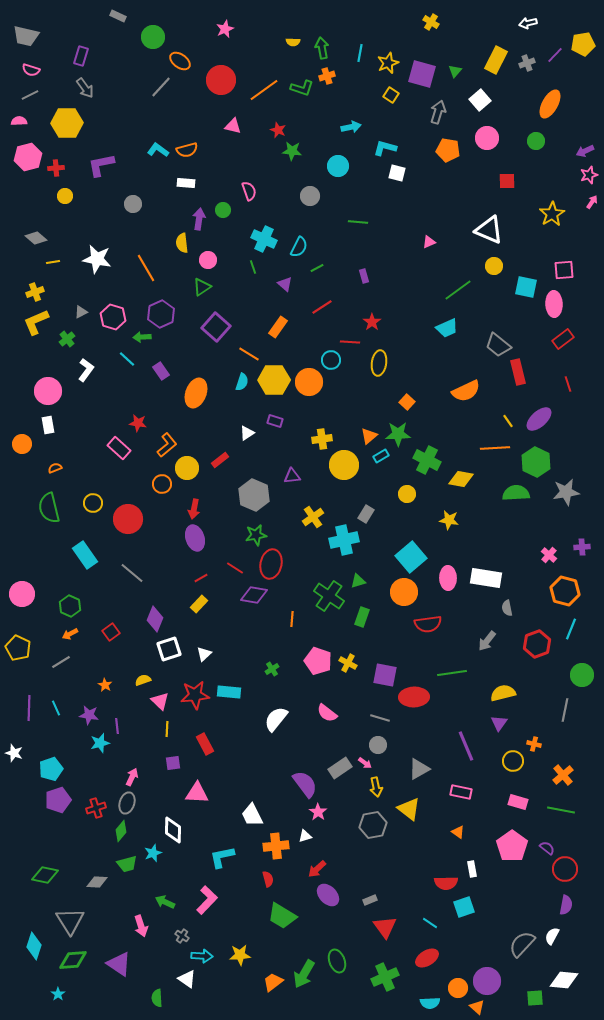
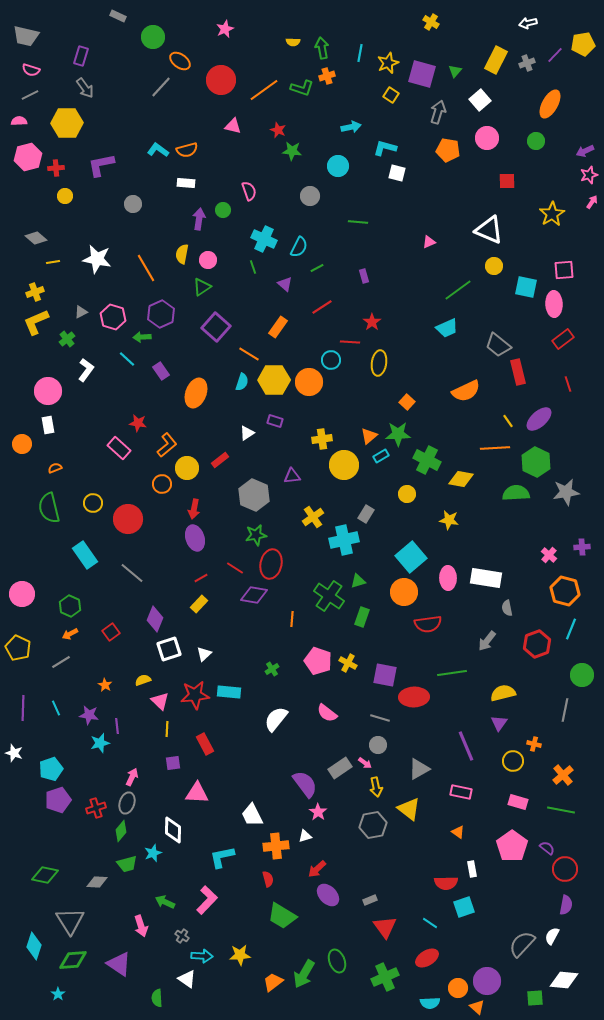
yellow semicircle at (182, 243): moved 11 px down; rotated 18 degrees clockwise
purple line at (29, 708): moved 6 px left
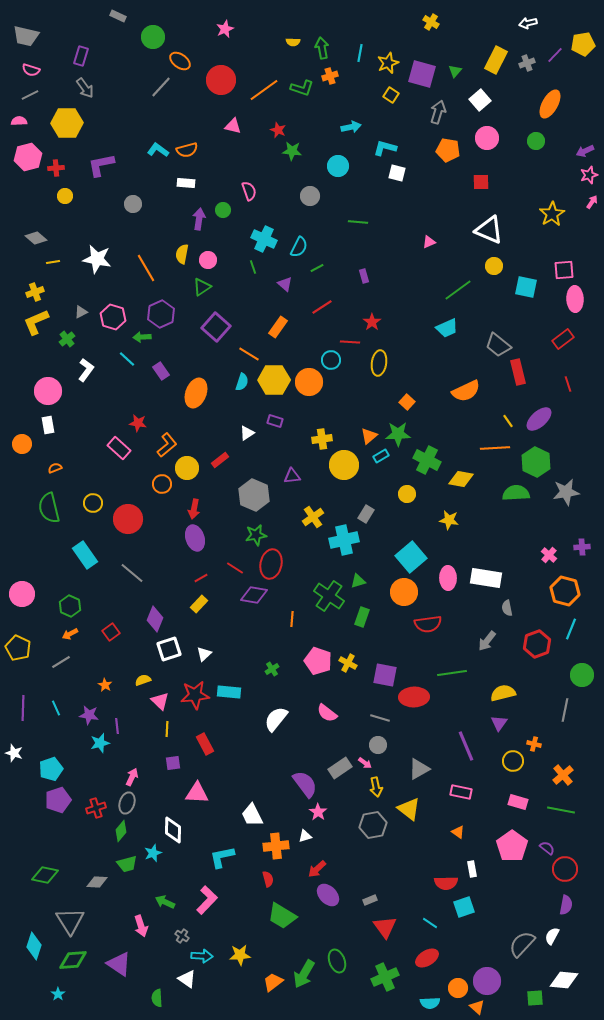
orange cross at (327, 76): moved 3 px right
red square at (507, 181): moved 26 px left, 1 px down
pink ellipse at (554, 304): moved 21 px right, 5 px up
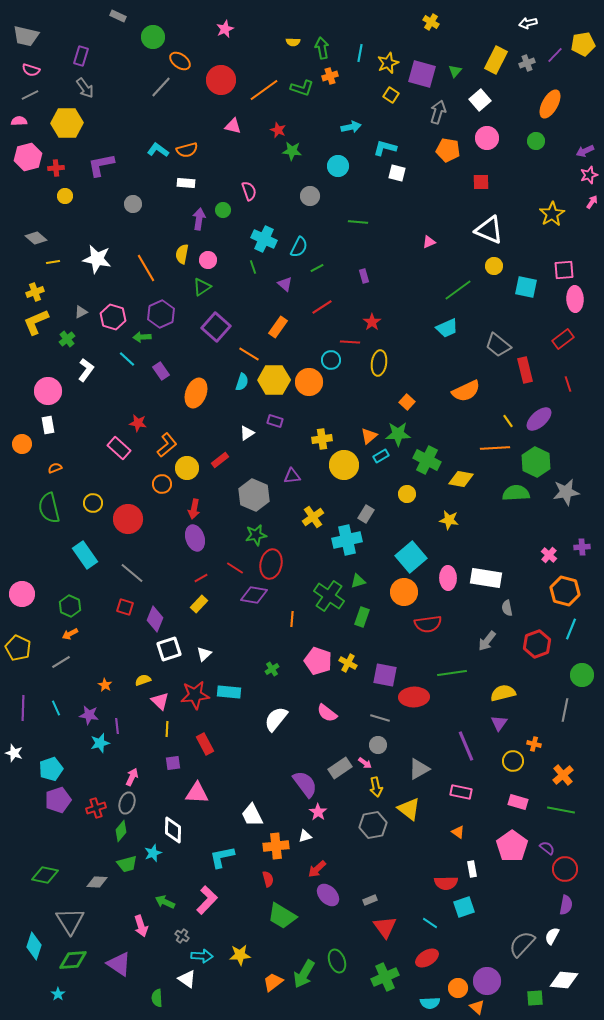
red rectangle at (518, 372): moved 7 px right, 2 px up
cyan cross at (344, 540): moved 3 px right
red square at (111, 632): moved 14 px right, 25 px up; rotated 36 degrees counterclockwise
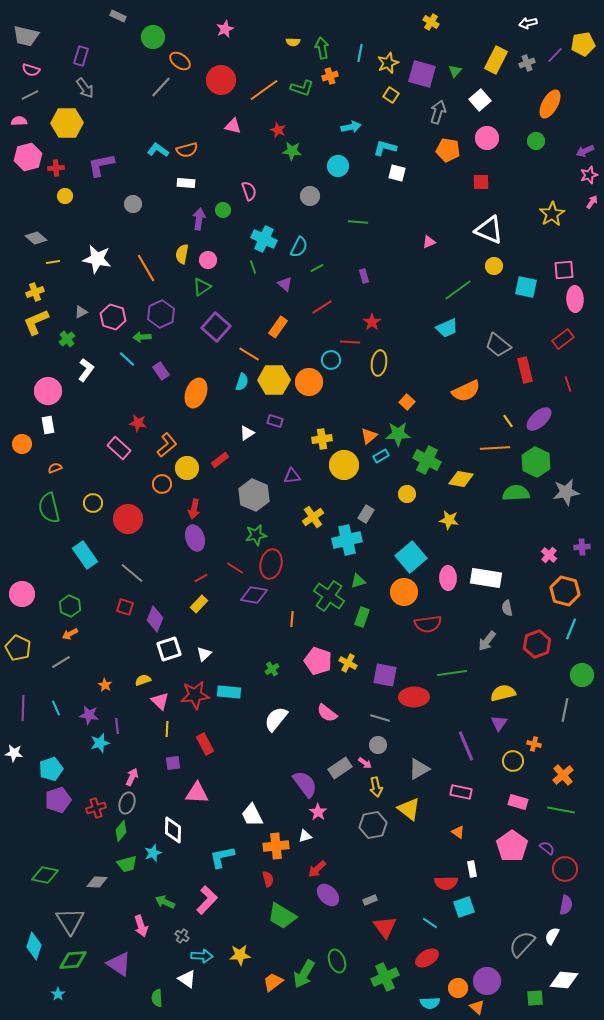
white star at (14, 753): rotated 12 degrees counterclockwise
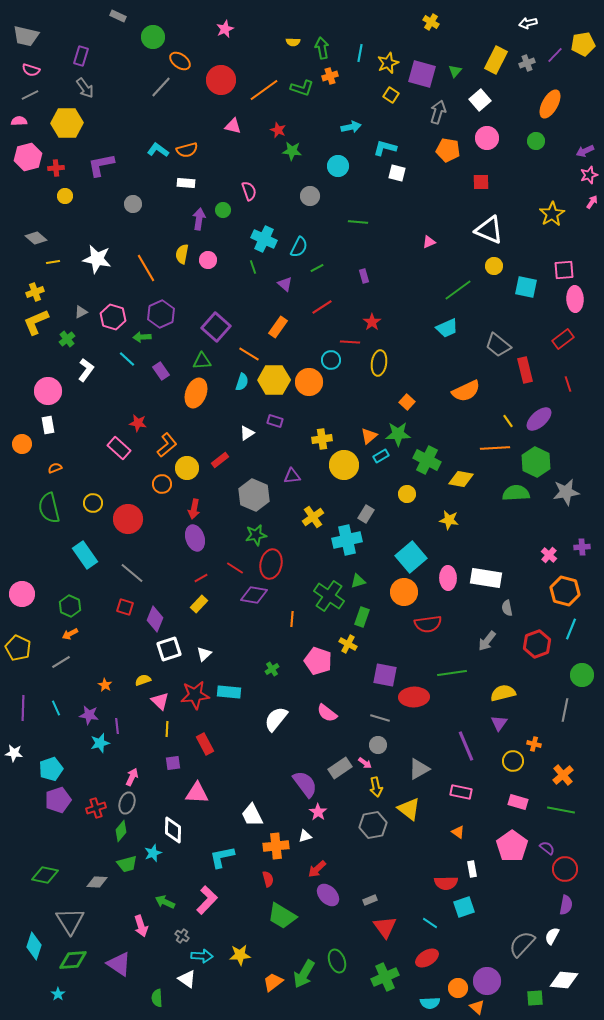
green triangle at (202, 287): moved 74 px down; rotated 30 degrees clockwise
yellow cross at (348, 663): moved 19 px up
